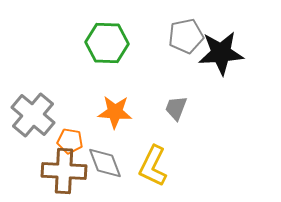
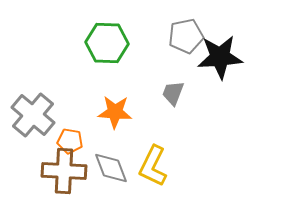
black star: moved 1 px left, 4 px down
gray trapezoid: moved 3 px left, 15 px up
gray diamond: moved 6 px right, 5 px down
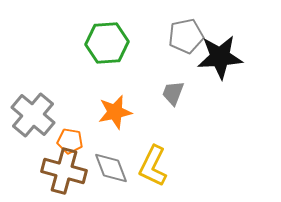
green hexagon: rotated 6 degrees counterclockwise
orange star: rotated 16 degrees counterclockwise
brown cross: rotated 12 degrees clockwise
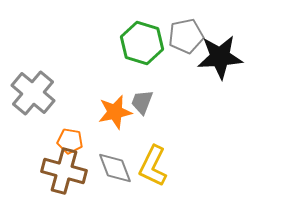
green hexagon: moved 35 px right; rotated 21 degrees clockwise
gray trapezoid: moved 31 px left, 9 px down
gray cross: moved 22 px up
gray diamond: moved 4 px right
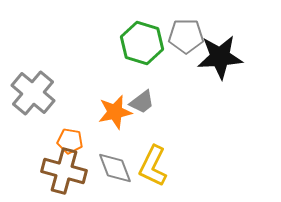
gray pentagon: rotated 12 degrees clockwise
gray trapezoid: rotated 148 degrees counterclockwise
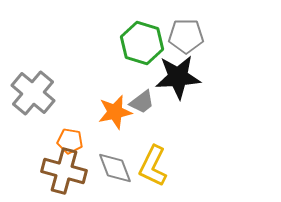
black star: moved 42 px left, 20 px down
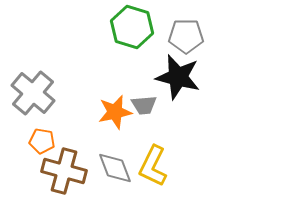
green hexagon: moved 10 px left, 16 px up
black star: rotated 18 degrees clockwise
gray trapezoid: moved 2 px right, 3 px down; rotated 32 degrees clockwise
orange pentagon: moved 28 px left
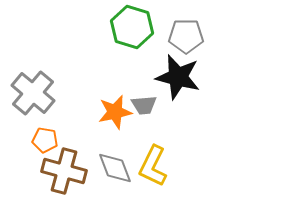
orange pentagon: moved 3 px right, 1 px up
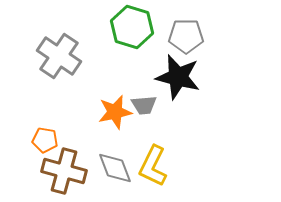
gray cross: moved 26 px right, 37 px up; rotated 6 degrees counterclockwise
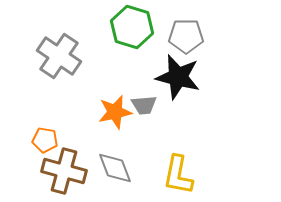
yellow L-shape: moved 25 px right, 9 px down; rotated 15 degrees counterclockwise
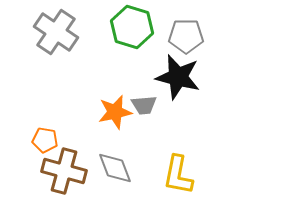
gray cross: moved 3 px left, 24 px up
